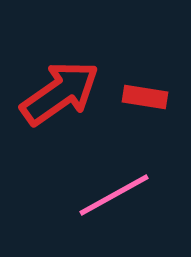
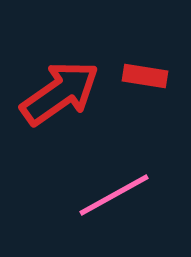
red rectangle: moved 21 px up
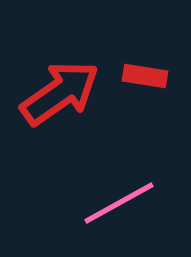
pink line: moved 5 px right, 8 px down
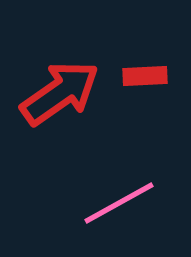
red rectangle: rotated 12 degrees counterclockwise
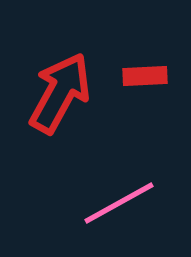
red arrow: rotated 26 degrees counterclockwise
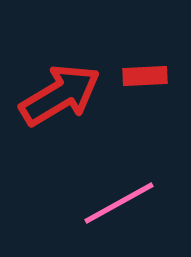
red arrow: moved 2 px down; rotated 30 degrees clockwise
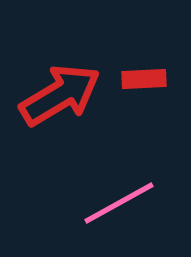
red rectangle: moved 1 px left, 3 px down
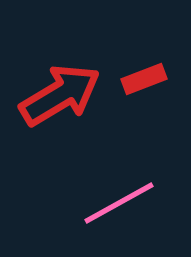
red rectangle: rotated 18 degrees counterclockwise
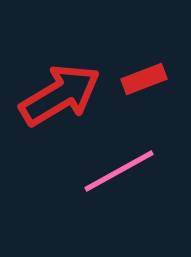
pink line: moved 32 px up
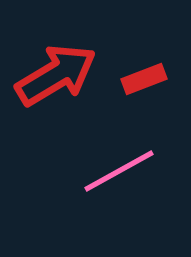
red arrow: moved 4 px left, 20 px up
